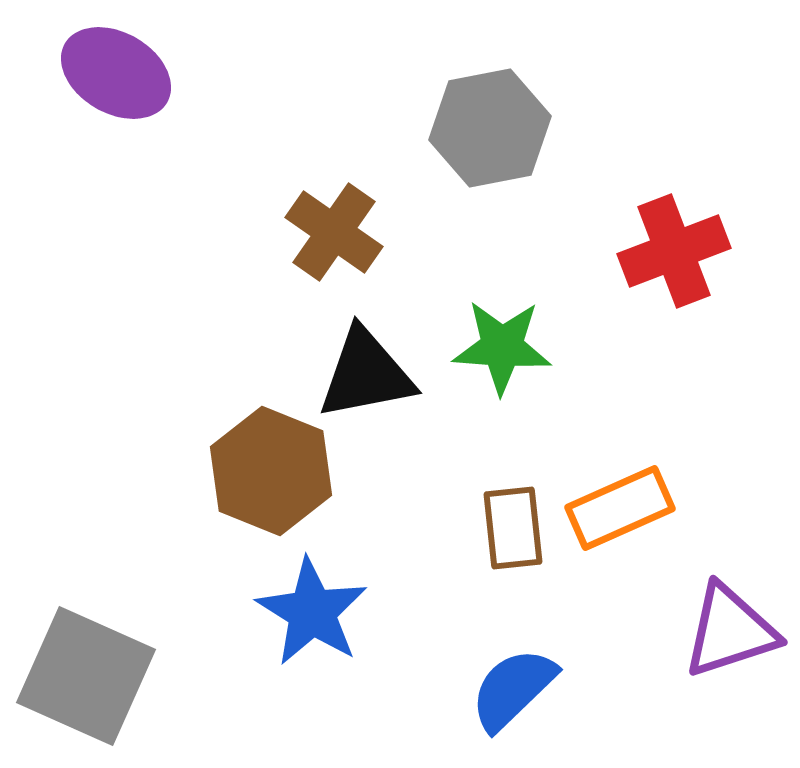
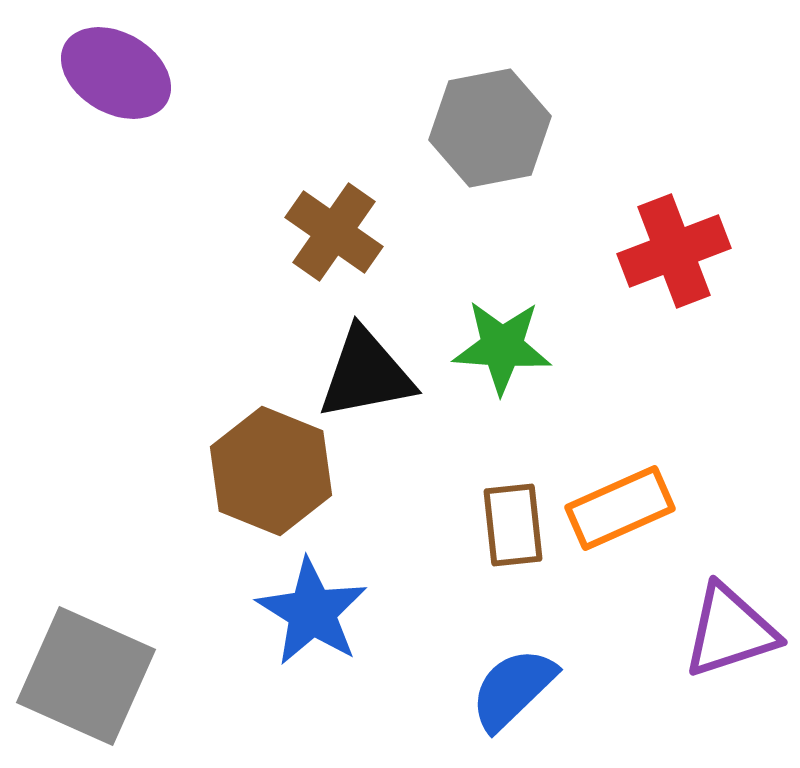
brown rectangle: moved 3 px up
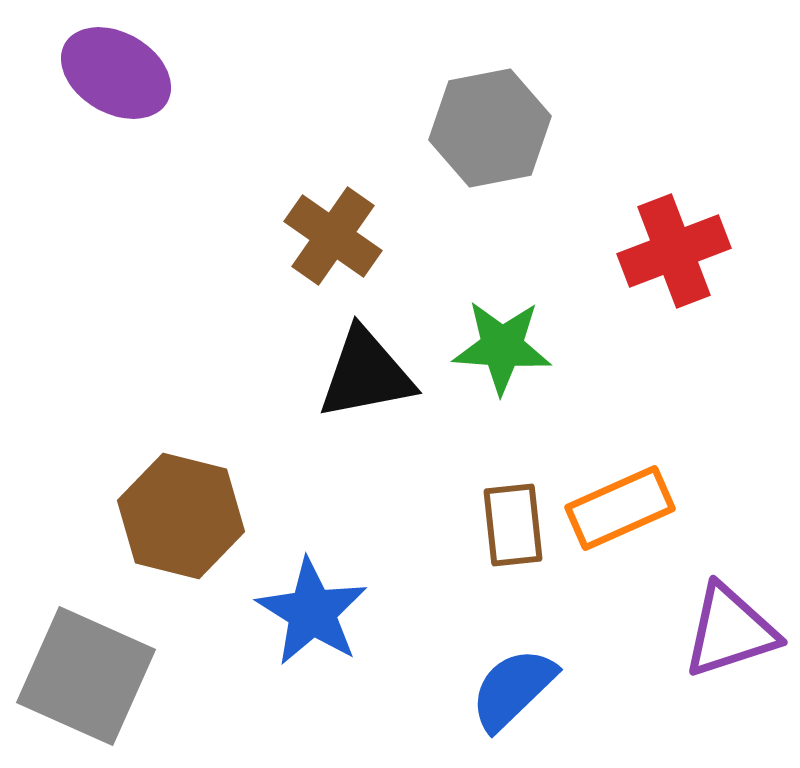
brown cross: moved 1 px left, 4 px down
brown hexagon: moved 90 px left, 45 px down; rotated 8 degrees counterclockwise
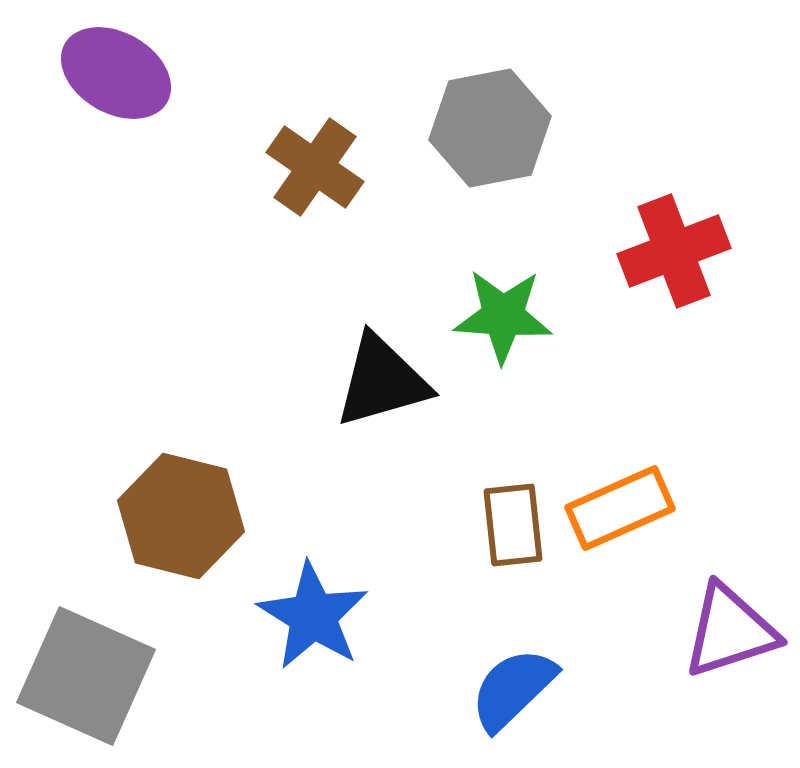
brown cross: moved 18 px left, 69 px up
green star: moved 1 px right, 31 px up
black triangle: moved 16 px right, 7 px down; rotated 5 degrees counterclockwise
blue star: moved 1 px right, 4 px down
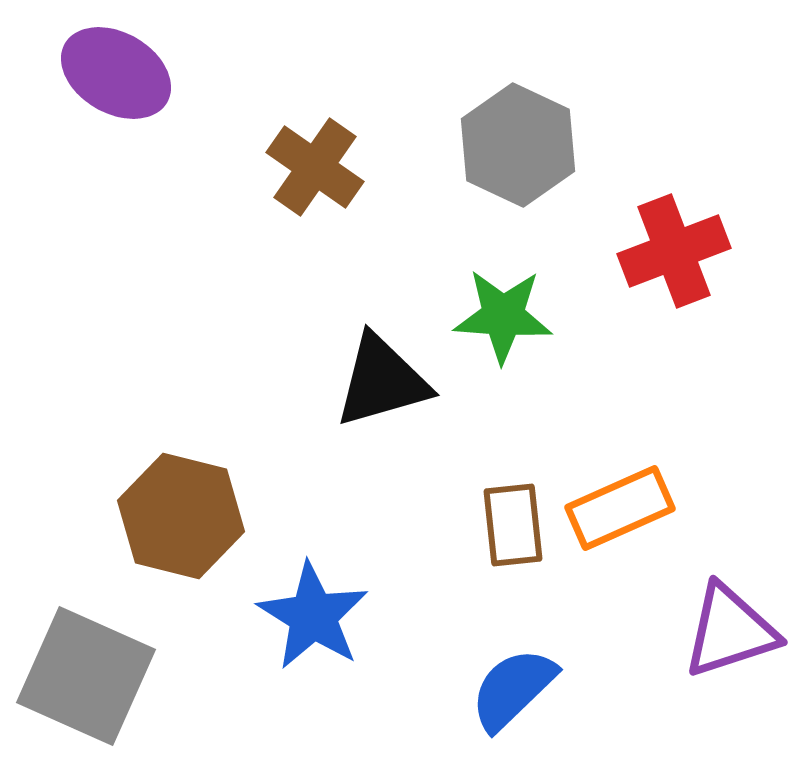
gray hexagon: moved 28 px right, 17 px down; rotated 24 degrees counterclockwise
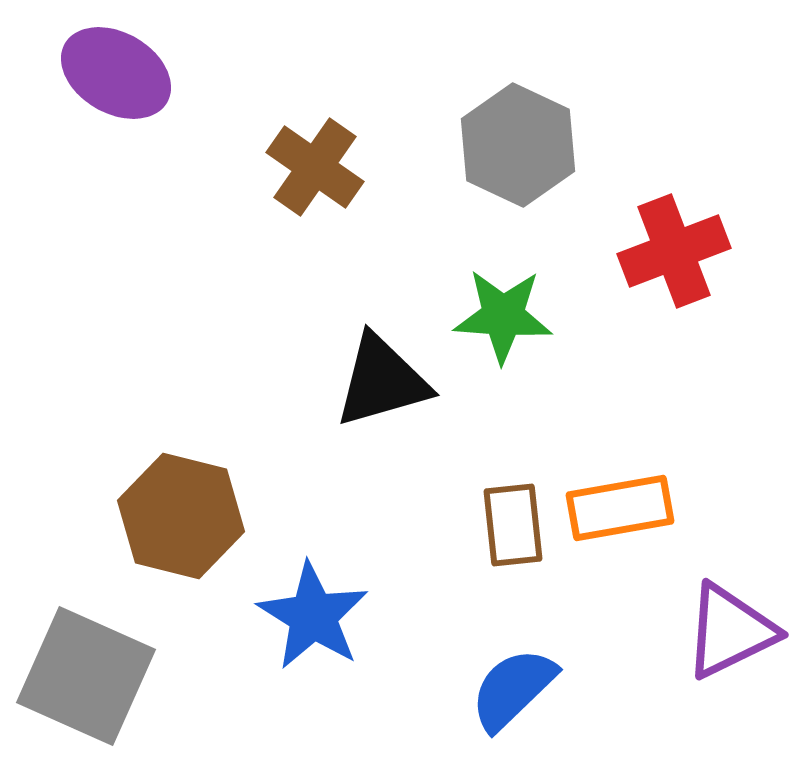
orange rectangle: rotated 14 degrees clockwise
purple triangle: rotated 8 degrees counterclockwise
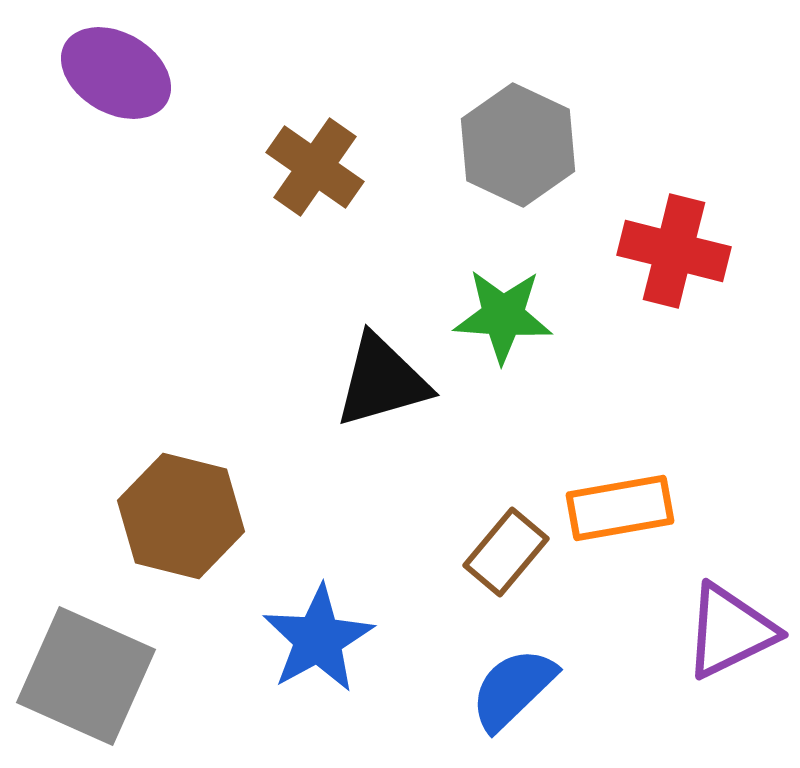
red cross: rotated 35 degrees clockwise
brown rectangle: moved 7 px left, 27 px down; rotated 46 degrees clockwise
blue star: moved 5 px right, 23 px down; rotated 11 degrees clockwise
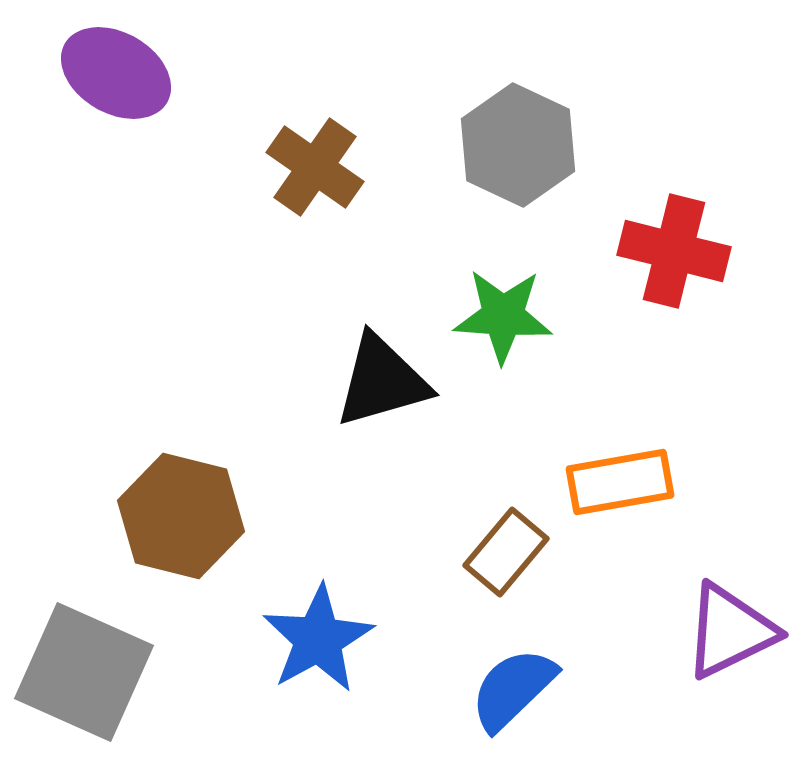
orange rectangle: moved 26 px up
gray square: moved 2 px left, 4 px up
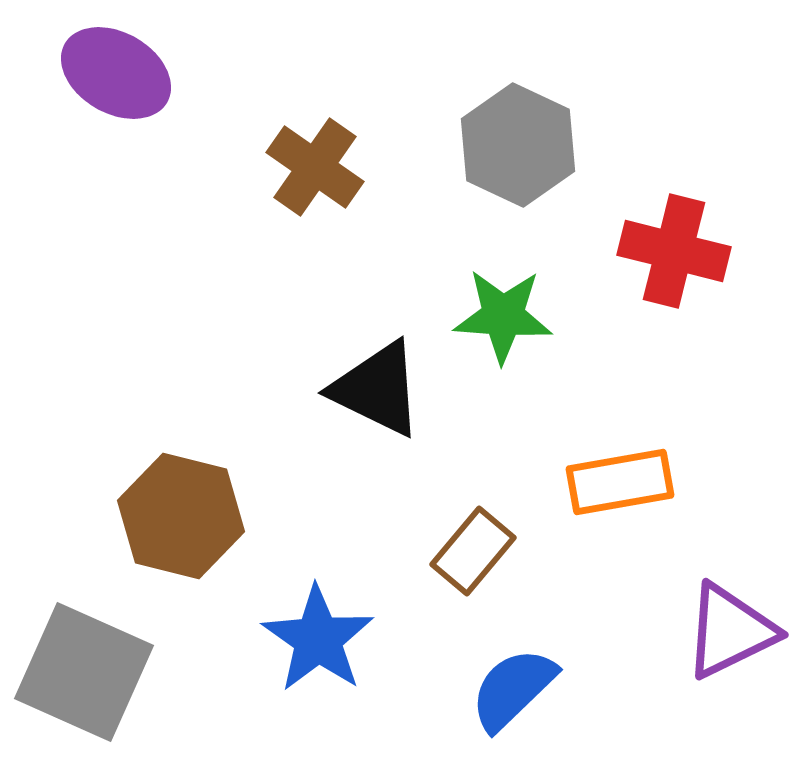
black triangle: moved 5 px left, 8 px down; rotated 42 degrees clockwise
brown rectangle: moved 33 px left, 1 px up
blue star: rotated 8 degrees counterclockwise
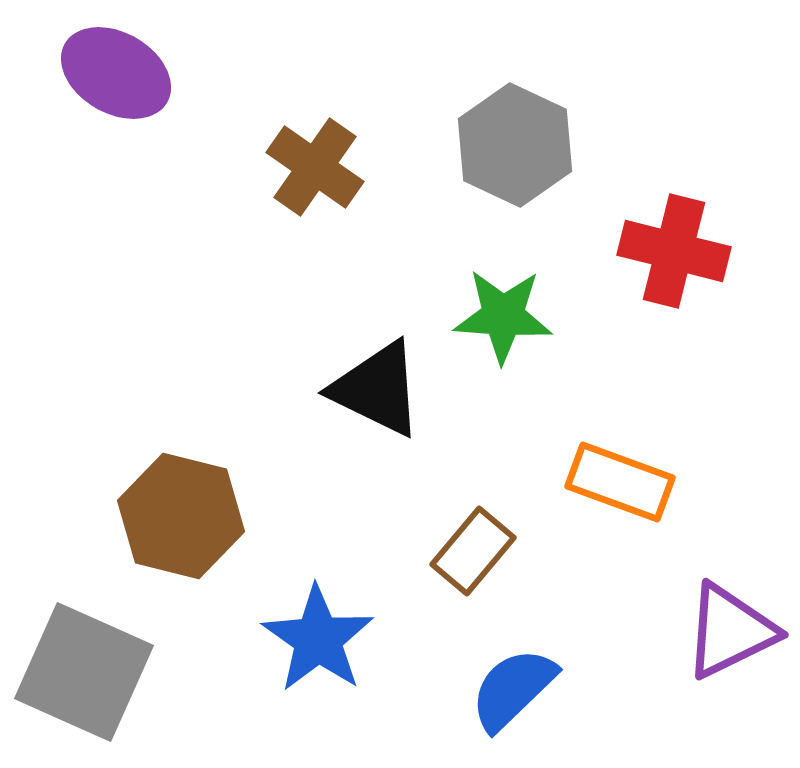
gray hexagon: moved 3 px left
orange rectangle: rotated 30 degrees clockwise
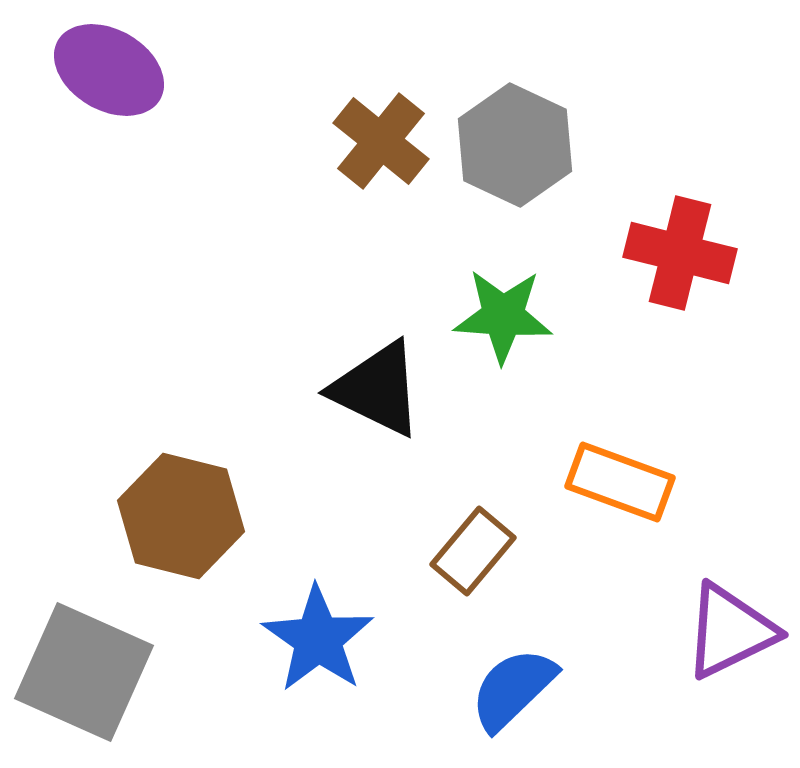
purple ellipse: moved 7 px left, 3 px up
brown cross: moved 66 px right, 26 px up; rotated 4 degrees clockwise
red cross: moved 6 px right, 2 px down
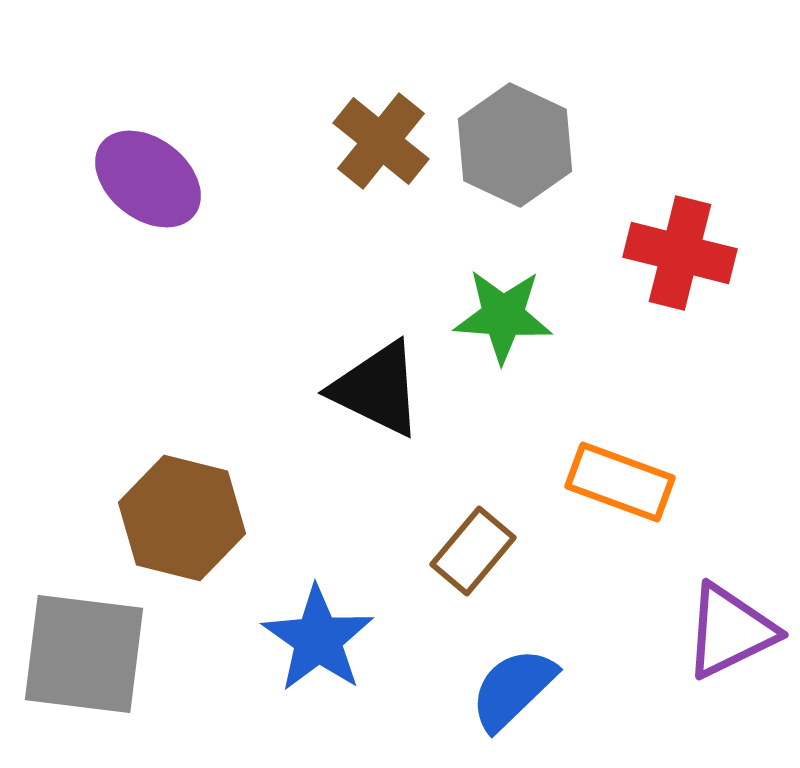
purple ellipse: moved 39 px right, 109 px down; rotated 8 degrees clockwise
brown hexagon: moved 1 px right, 2 px down
gray square: moved 18 px up; rotated 17 degrees counterclockwise
